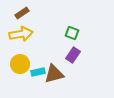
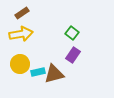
green square: rotated 16 degrees clockwise
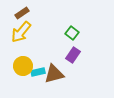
yellow arrow: moved 2 px up; rotated 140 degrees clockwise
yellow circle: moved 3 px right, 2 px down
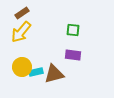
green square: moved 1 px right, 3 px up; rotated 32 degrees counterclockwise
purple rectangle: rotated 63 degrees clockwise
yellow circle: moved 1 px left, 1 px down
cyan rectangle: moved 2 px left
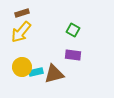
brown rectangle: rotated 16 degrees clockwise
green square: rotated 24 degrees clockwise
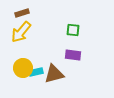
green square: rotated 24 degrees counterclockwise
yellow circle: moved 1 px right, 1 px down
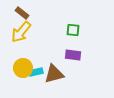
brown rectangle: rotated 56 degrees clockwise
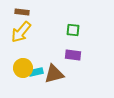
brown rectangle: moved 1 px up; rotated 32 degrees counterclockwise
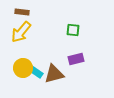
purple rectangle: moved 3 px right, 4 px down; rotated 21 degrees counterclockwise
cyan rectangle: rotated 48 degrees clockwise
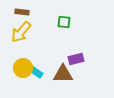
green square: moved 9 px left, 8 px up
brown triangle: moved 9 px right; rotated 15 degrees clockwise
